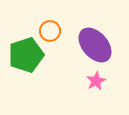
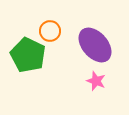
green pentagon: moved 2 px right; rotated 28 degrees counterclockwise
pink star: rotated 24 degrees counterclockwise
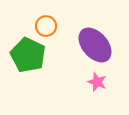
orange circle: moved 4 px left, 5 px up
pink star: moved 1 px right, 1 px down
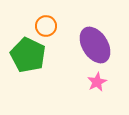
purple ellipse: rotated 9 degrees clockwise
pink star: rotated 24 degrees clockwise
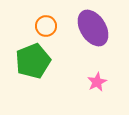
purple ellipse: moved 2 px left, 17 px up
green pentagon: moved 5 px right, 6 px down; rotated 24 degrees clockwise
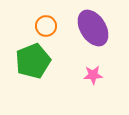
pink star: moved 4 px left, 7 px up; rotated 24 degrees clockwise
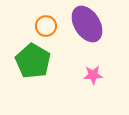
purple ellipse: moved 6 px left, 4 px up
green pentagon: rotated 20 degrees counterclockwise
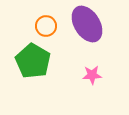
pink star: moved 1 px left
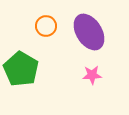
purple ellipse: moved 2 px right, 8 px down
green pentagon: moved 12 px left, 8 px down
